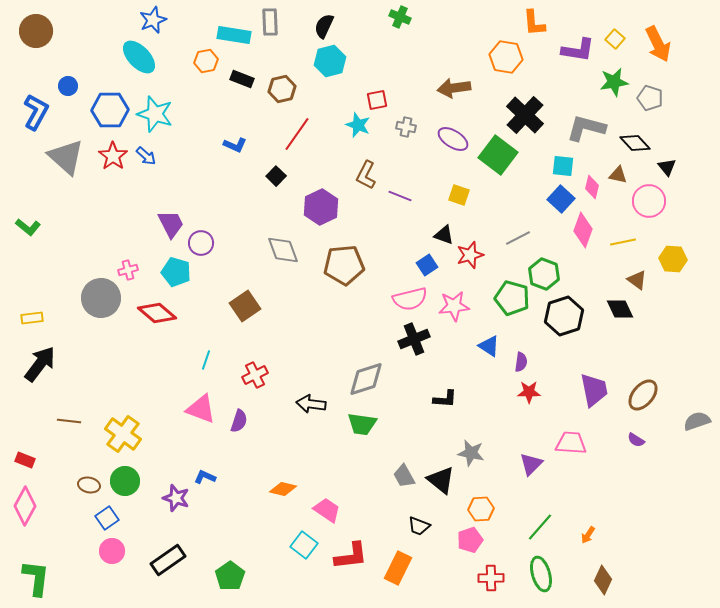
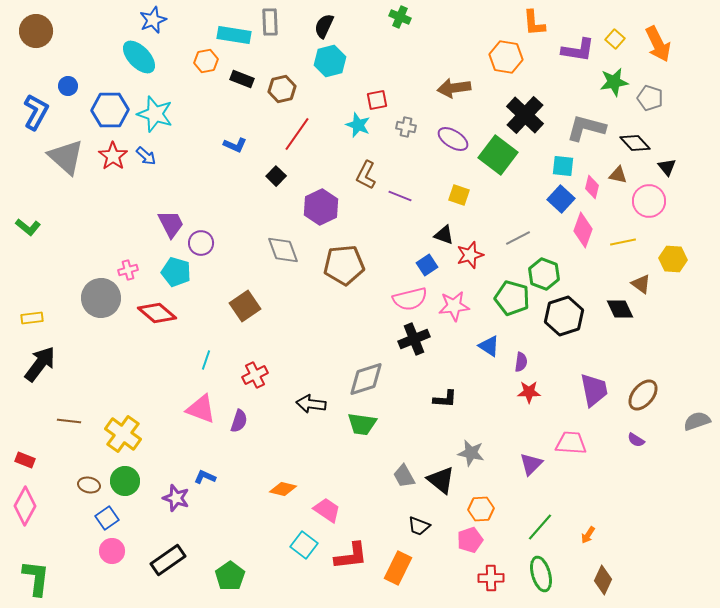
brown triangle at (637, 280): moved 4 px right, 4 px down
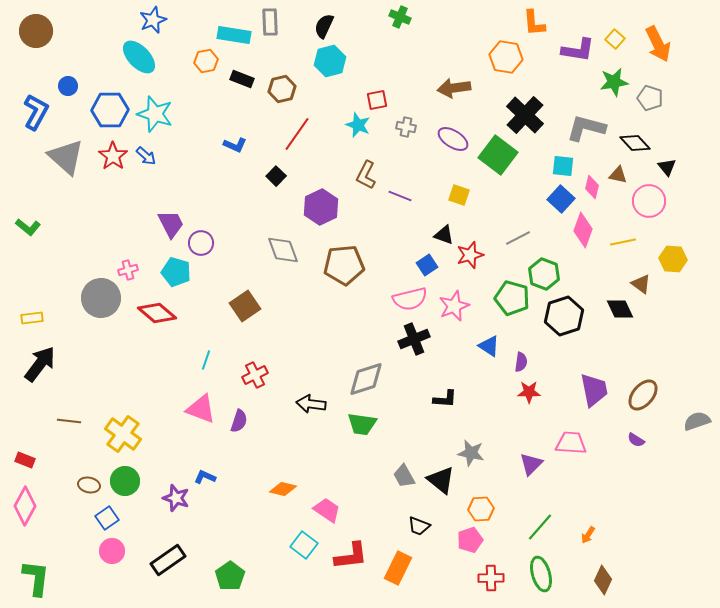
pink star at (454, 306): rotated 16 degrees counterclockwise
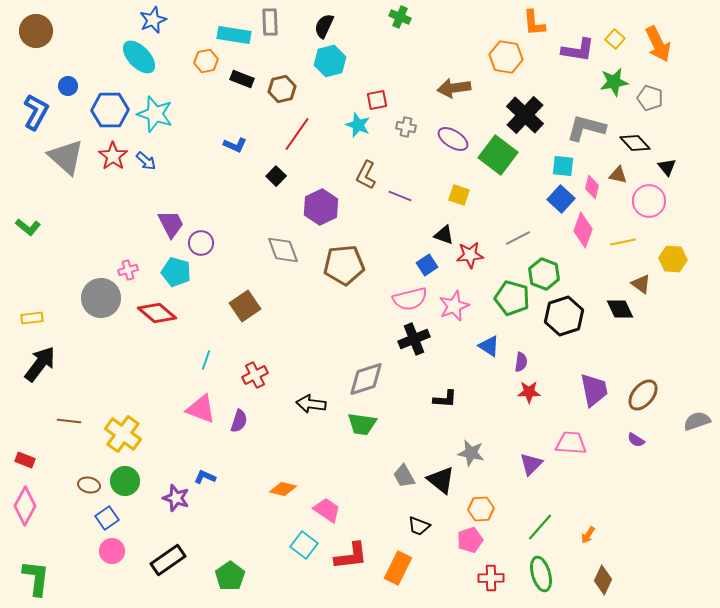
blue arrow at (146, 156): moved 5 px down
red star at (470, 255): rotated 12 degrees clockwise
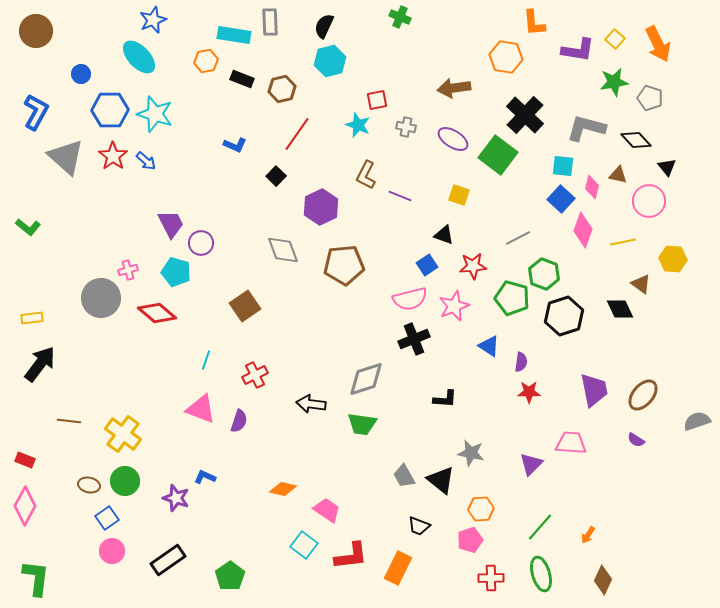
blue circle at (68, 86): moved 13 px right, 12 px up
black diamond at (635, 143): moved 1 px right, 3 px up
red star at (470, 255): moved 3 px right, 11 px down
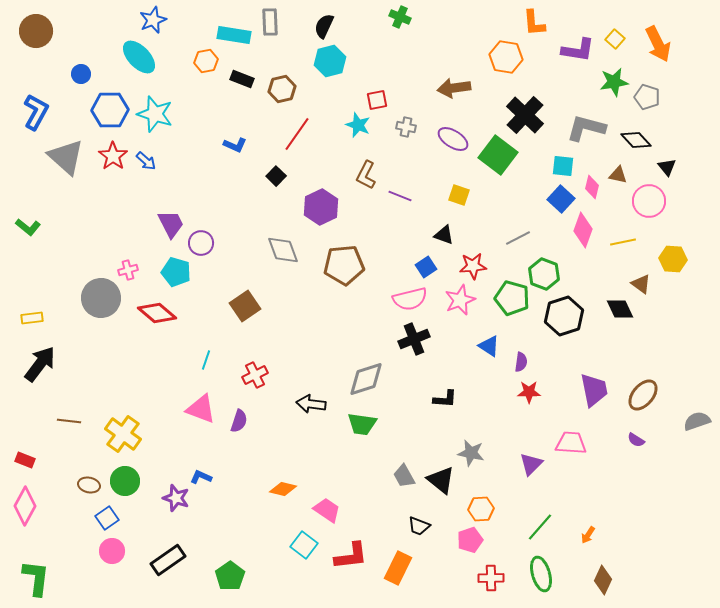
gray pentagon at (650, 98): moved 3 px left, 1 px up
blue square at (427, 265): moved 1 px left, 2 px down
pink star at (454, 306): moved 6 px right, 6 px up
blue L-shape at (205, 477): moved 4 px left
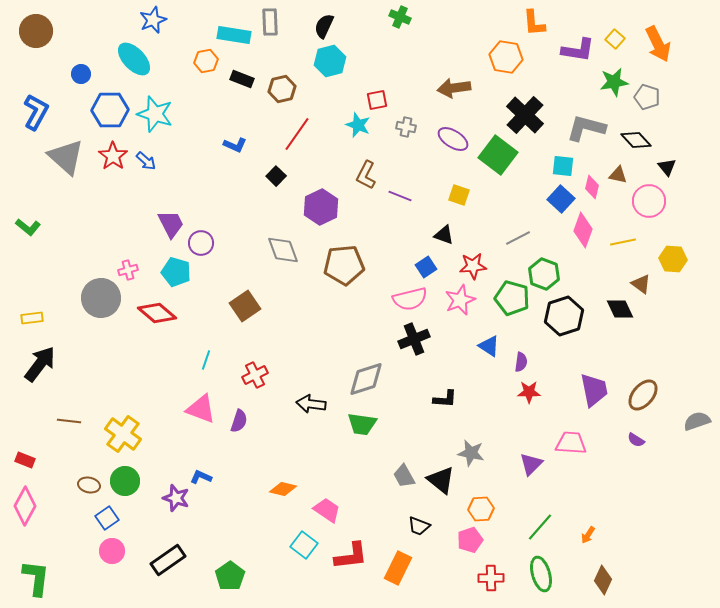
cyan ellipse at (139, 57): moved 5 px left, 2 px down
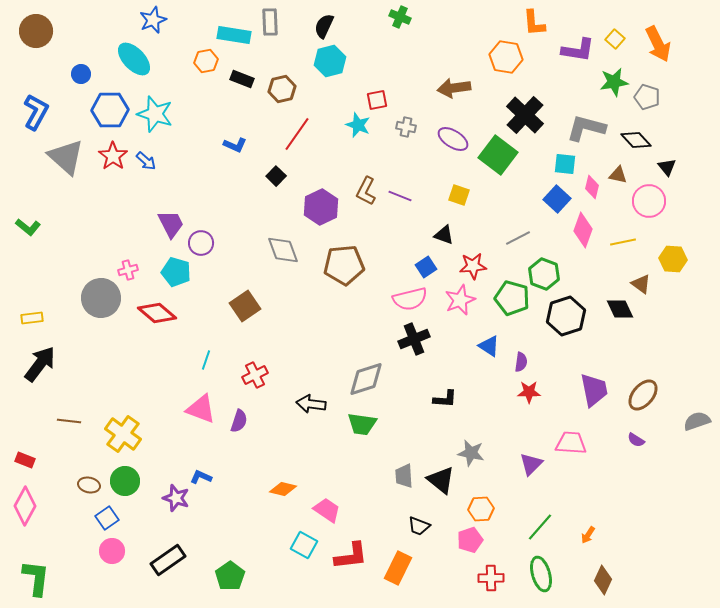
cyan square at (563, 166): moved 2 px right, 2 px up
brown L-shape at (366, 175): moved 16 px down
blue square at (561, 199): moved 4 px left
black hexagon at (564, 316): moved 2 px right
gray trapezoid at (404, 476): rotated 25 degrees clockwise
cyan square at (304, 545): rotated 8 degrees counterclockwise
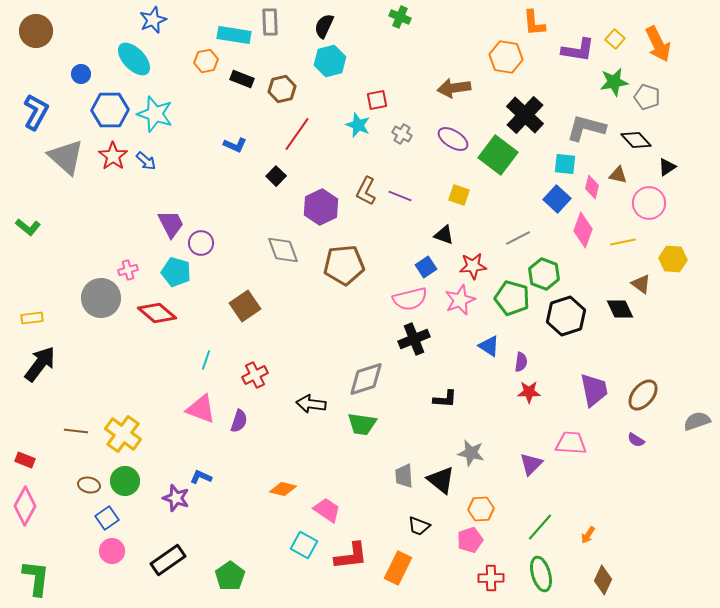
gray cross at (406, 127): moved 4 px left, 7 px down; rotated 18 degrees clockwise
black triangle at (667, 167): rotated 36 degrees clockwise
pink circle at (649, 201): moved 2 px down
brown line at (69, 421): moved 7 px right, 10 px down
